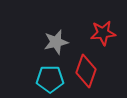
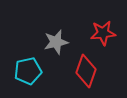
cyan pentagon: moved 22 px left, 8 px up; rotated 12 degrees counterclockwise
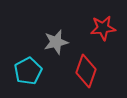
red star: moved 5 px up
cyan pentagon: rotated 16 degrees counterclockwise
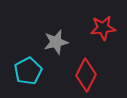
red diamond: moved 4 px down; rotated 8 degrees clockwise
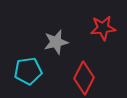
cyan pentagon: rotated 20 degrees clockwise
red diamond: moved 2 px left, 3 px down
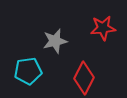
gray star: moved 1 px left, 1 px up
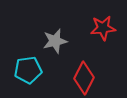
cyan pentagon: moved 1 px up
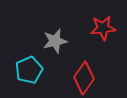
cyan pentagon: moved 1 px right; rotated 16 degrees counterclockwise
red diamond: rotated 8 degrees clockwise
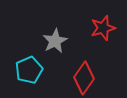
red star: rotated 10 degrees counterclockwise
gray star: rotated 15 degrees counterclockwise
